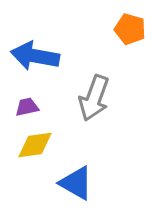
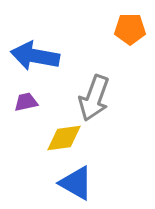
orange pentagon: rotated 16 degrees counterclockwise
purple trapezoid: moved 1 px left, 5 px up
yellow diamond: moved 29 px right, 7 px up
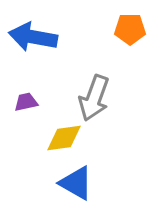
blue arrow: moved 2 px left, 19 px up
